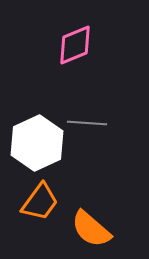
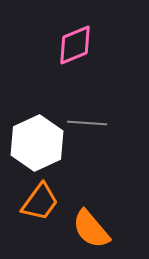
orange semicircle: rotated 9 degrees clockwise
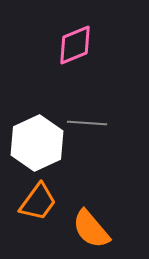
orange trapezoid: moved 2 px left
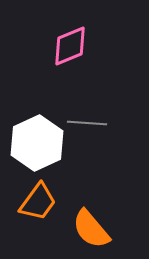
pink diamond: moved 5 px left, 1 px down
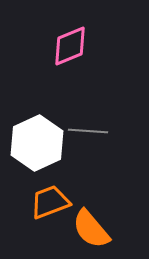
gray line: moved 1 px right, 8 px down
orange trapezoid: moved 12 px right; rotated 147 degrees counterclockwise
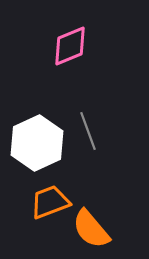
gray line: rotated 66 degrees clockwise
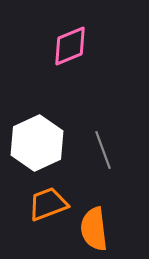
gray line: moved 15 px right, 19 px down
orange trapezoid: moved 2 px left, 2 px down
orange semicircle: moved 3 px right; rotated 33 degrees clockwise
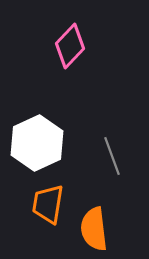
pink diamond: rotated 24 degrees counterclockwise
gray line: moved 9 px right, 6 px down
orange trapezoid: rotated 60 degrees counterclockwise
